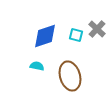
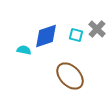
blue diamond: moved 1 px right
cyan semicircle: moved 13 px left, 16 px up
brown ellipse: rotated 28 degrees counterclockwise
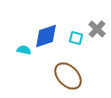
cyan square: moved 3 px down
brown ellipse: moved 2 px left
